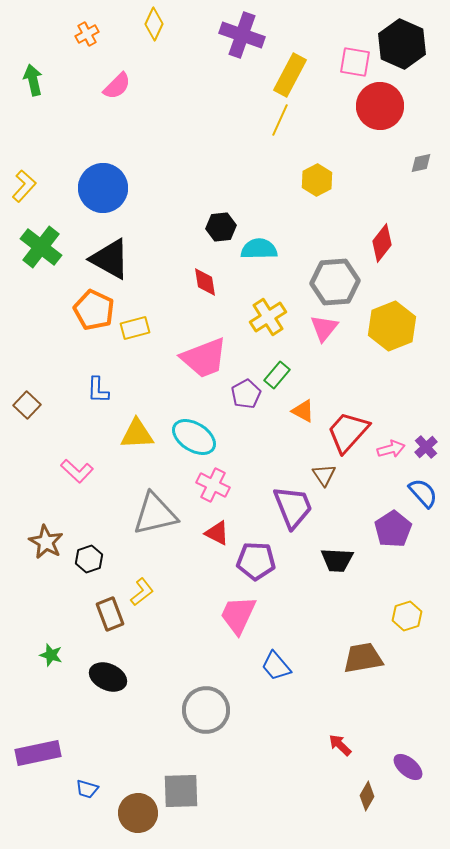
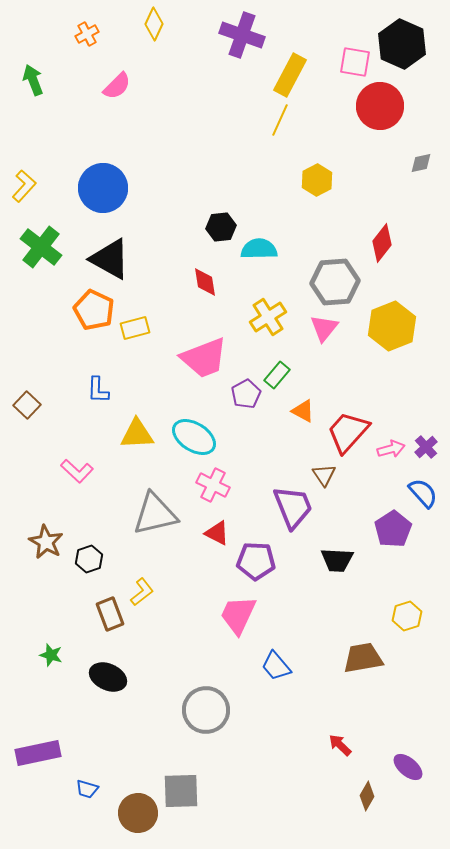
green arrow at (33, 80): rotated 8 degrees counterclockwise
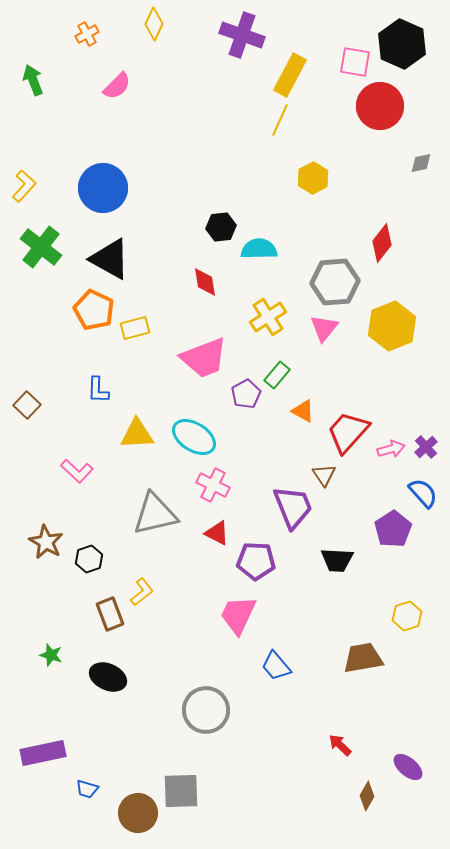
yellow hexagon at (317, 180): moved 4 px left, 2 px up
purple rectangle at (38, 753): moved 5 px right
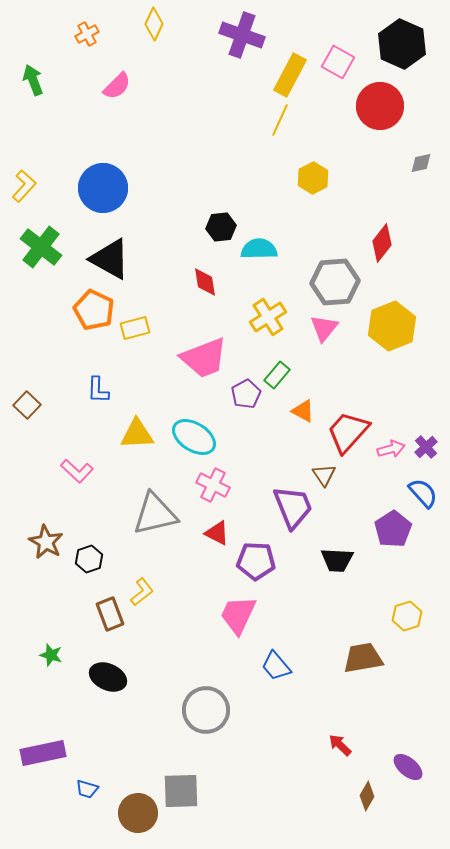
pink square at (355, 62): moved 17 px left; rotated 20 degrees clockwise
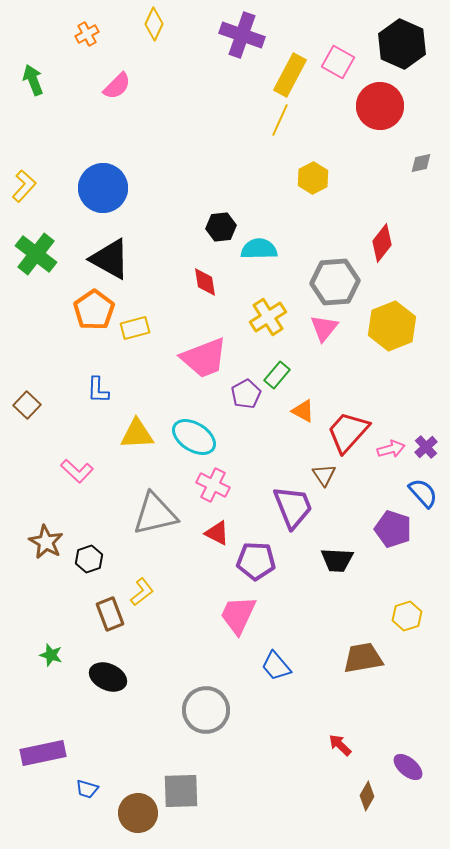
green cross at (41, 247): moved 5 px left, 7 px down
orange pentagon at (94, 310): rotated 12 degrees clockwise
purple pentagon at (393, 529): rotated 21 degrees counterclockwise
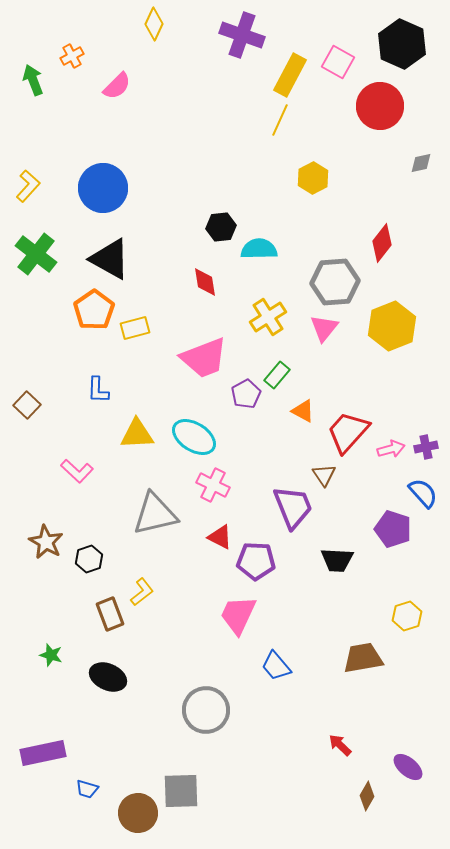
orange cross at (87, 34): moved 15 px left, 22 px down
yellow L-shape at (24, 186): moved 4 px right
purple cross at (426, 447): rotated 30 degrees clockwise
red triangle at (217, 533): moved 3 px right, 4 px down
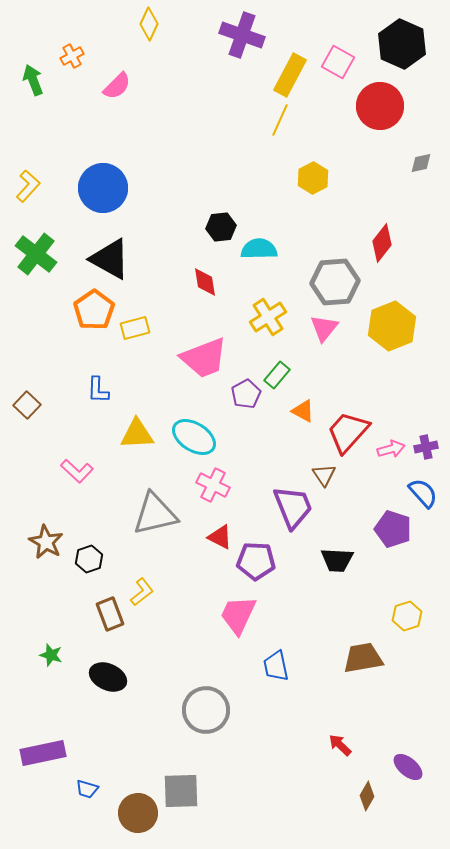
yellow diamond at (154, 24): moved 5 px left
blue trapezoid at (276, 666): rotated 28 degrees clockwise
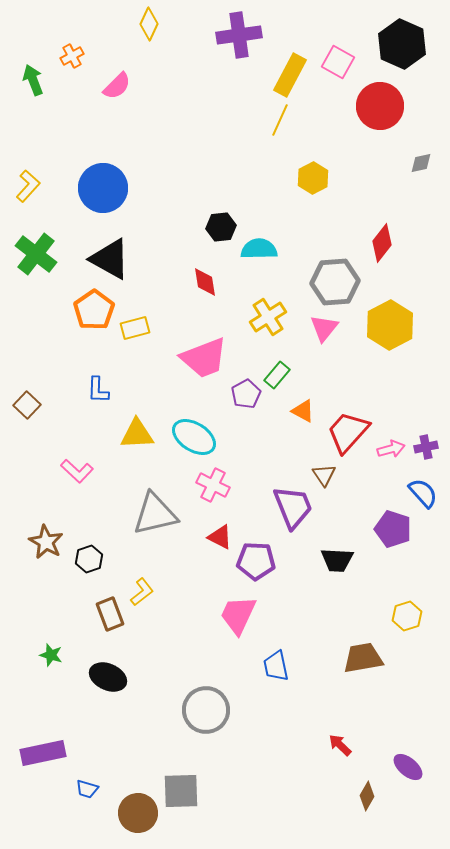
purple cross at (242, 35): moved 3 px left; rotated 27 degrees counterclockwise
yellow hexagon at (392, 326): moved 2 px left, 1 px up; rotated 6 degrees counterclockwise
